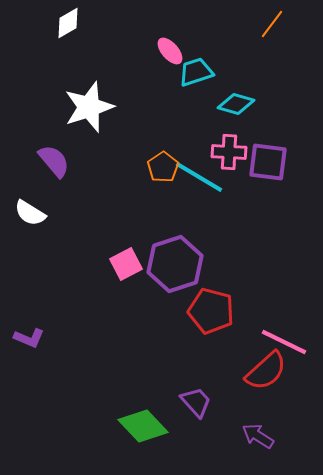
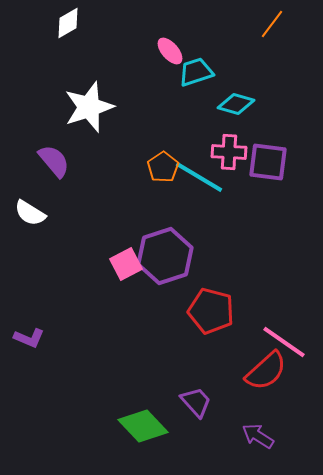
purple hexagon: moved 10 px left, 8 px up
pink line: rotated 9 degrees clockwise
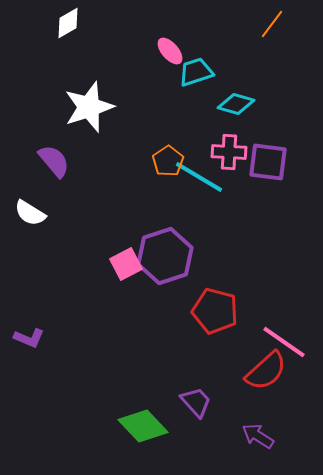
orange pentagon: moved 5 px right, 6 px up
red pentagon: moved 4 px right
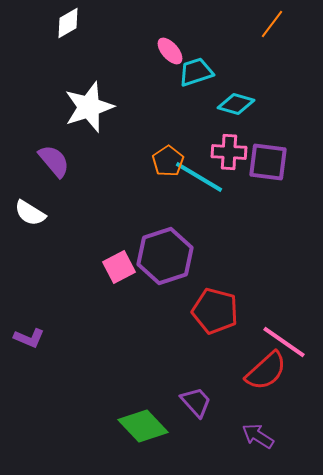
pink square: moved 7 px left, 3 px down
